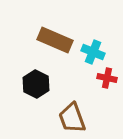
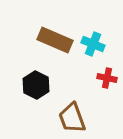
cyan cross: moved 8 px up
black hexagon: moved 1 px down
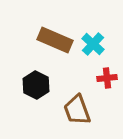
cyan cross: rotated 20 degrees clockwise
red cross: rotated 18 degrees counterclockwise
brown trapezoid: moved 5 px right, 8 px up
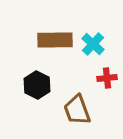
brown rectangle: rotated 24 degrees counterclockwise
black hexagon: moved 1 px right
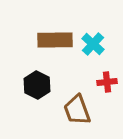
red cross: moved 4 px down
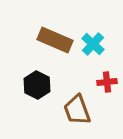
brown rectangle: rotated 24 degrees clockwise
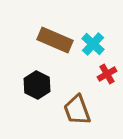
red cross: moved 8 px up; rotated 24 degrees counterclockwise
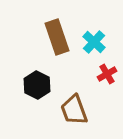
brown rectangle: moved 2 px right, 3 px up; rotated 48 degrees clockwise
cyan cross: moved 1 px right, 2 px up
brown trapezoid: moved 3 px left
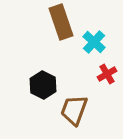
brown rectangle: moved 4 px right, 15 px up
black hexagon: moved 6 px right
brown trapezoid: rotated 40 degrees clockwise
